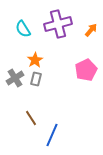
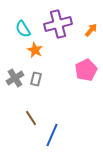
orange star: moved 10 px up; rotated 14 degrees counterclockwise
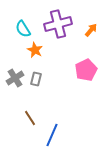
brown line: moved 1 px left
